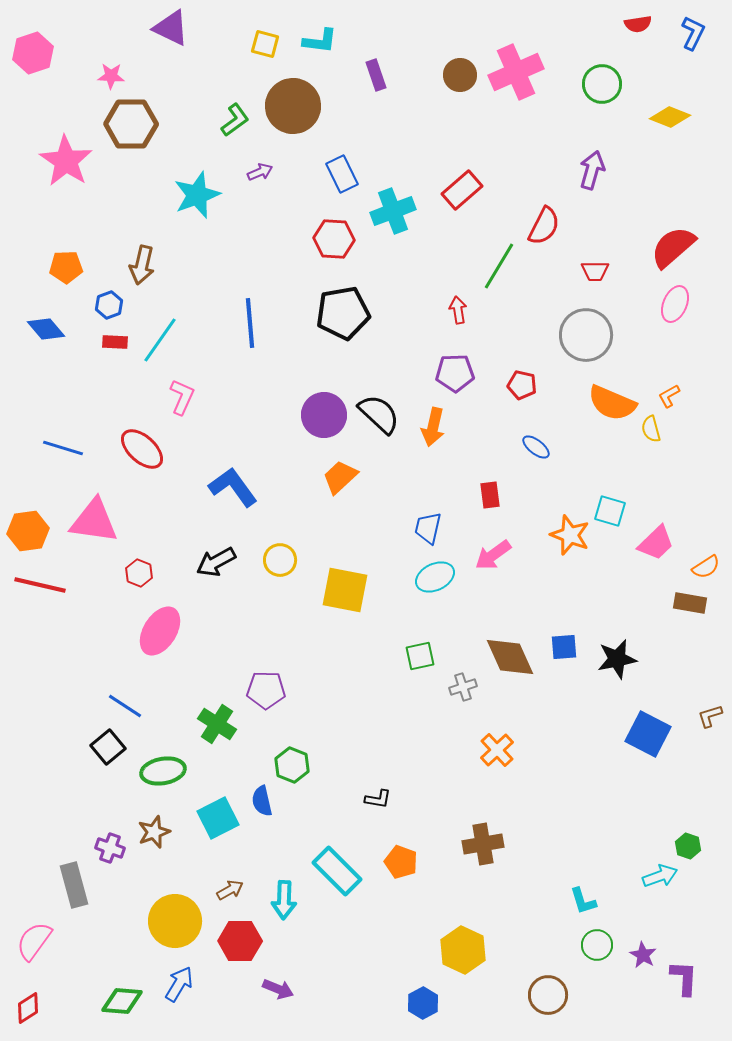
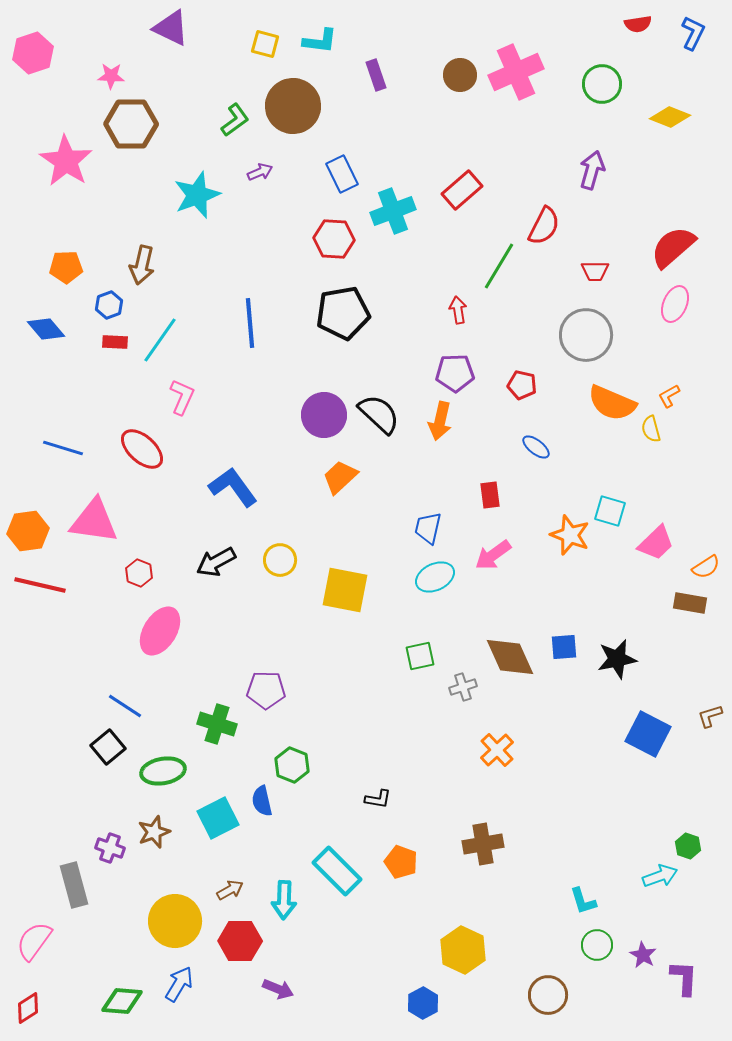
orange arrow at (433, 427): moved 7 px right, 6 px up
green cross at (217, 724): rotated 15 degrees counterclockwise
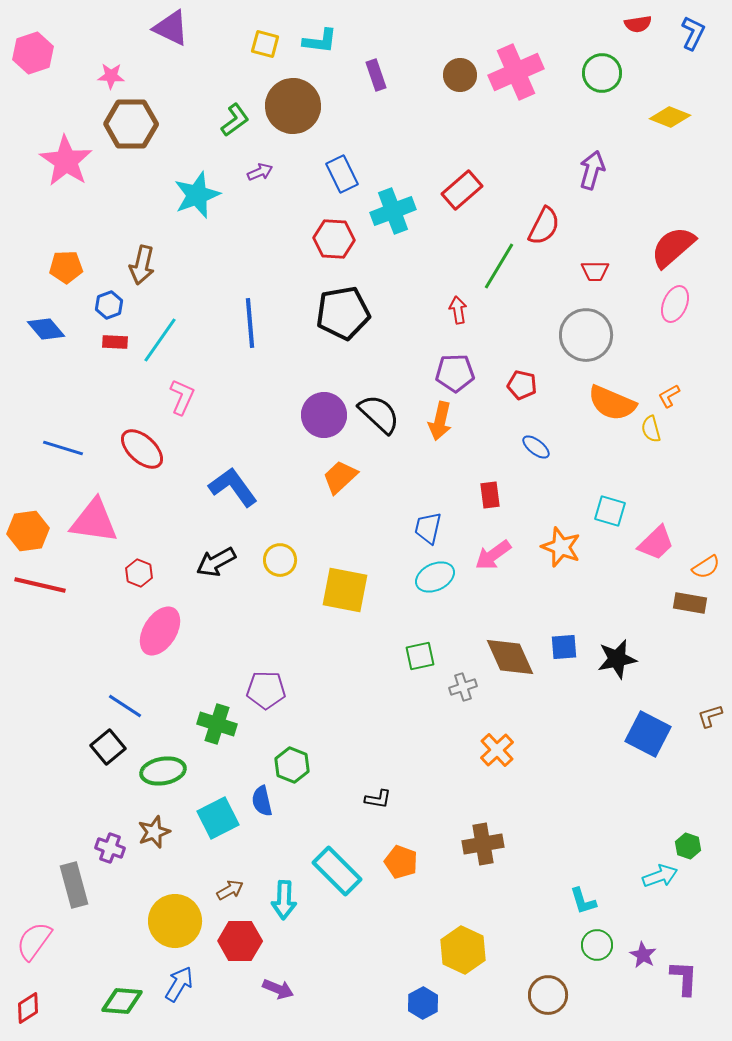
green circle at (602, 84): moved 11 px up
orange star at (570, 535): moved 9 px left, 12 px down
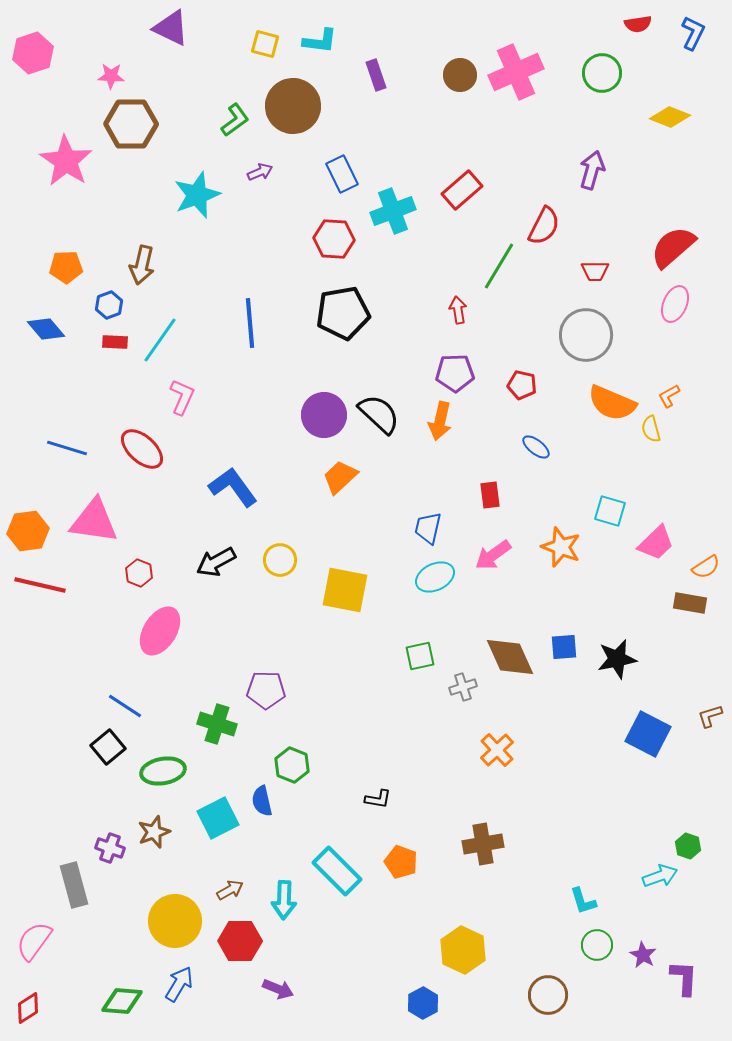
blue line at (63, 448): moved 4 px right
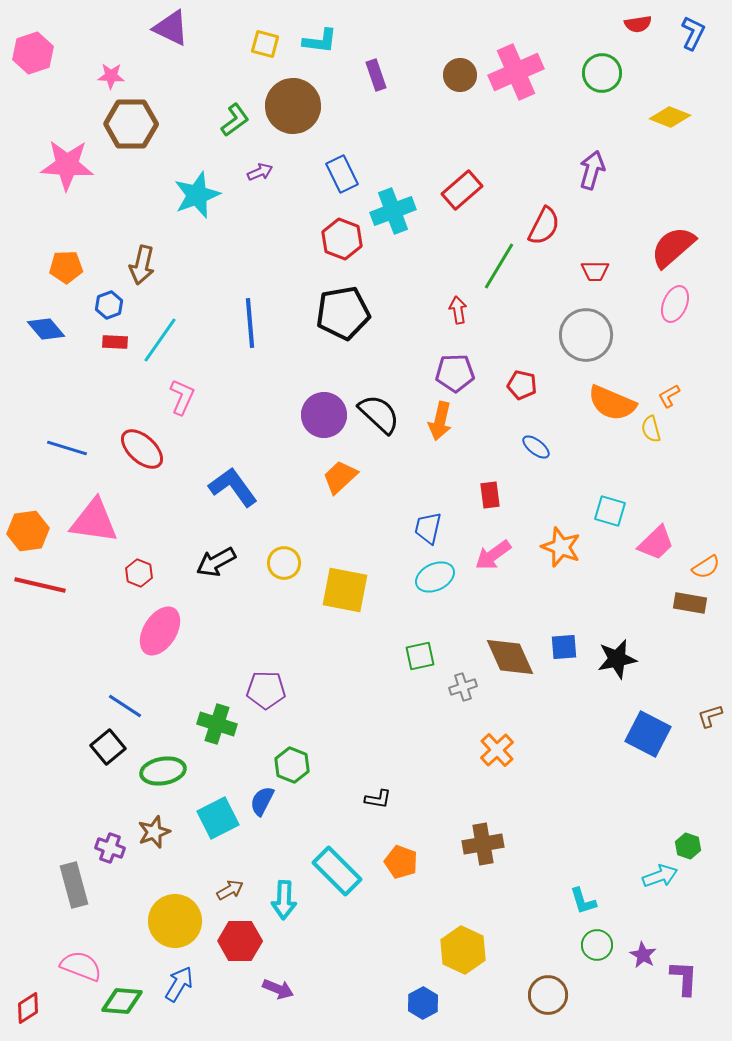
pink star at (66, 161): moved 1 px right, 4 px down; rotated 30 degrees counterclockwise
red hexagon at (334, 239): moved 8 px right; rotated 18 degrees clockwise
yellow circle at (280, 560): moved 4 px right, 3 px down
blue semicircle at (262, 801): rotated 40 degrees clockwise
pink semicircle at (34, 941): moved 47 px right, 25 px down; rotated 75 degrees clockwise
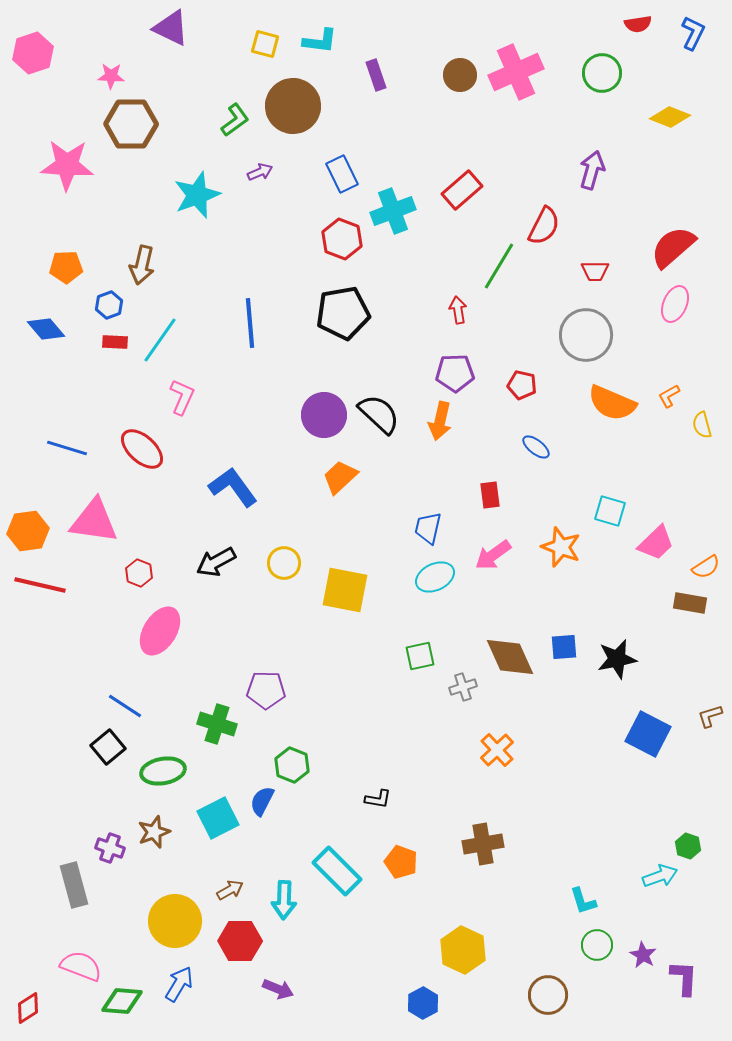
yellow semicircle at (651, 429): moved 51 px right, 4 px up
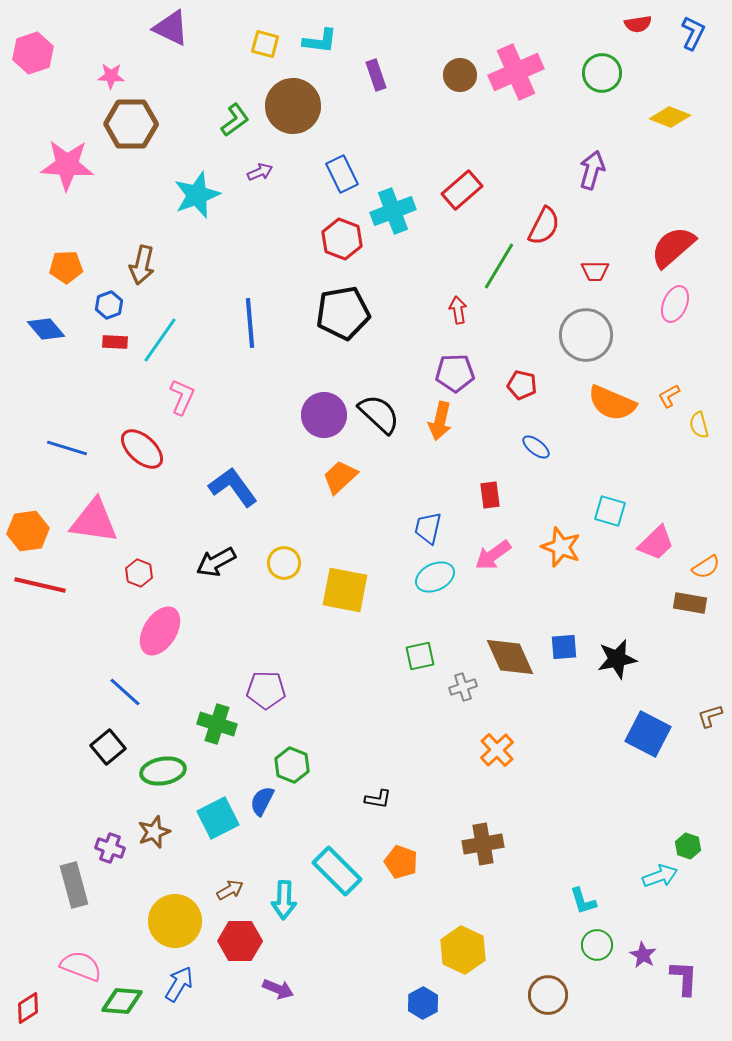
yellow semicircle at (702, 425): moved 3 px left
blue line at (125, 706): moved 14 px up; rotated 9 degrees clockwise
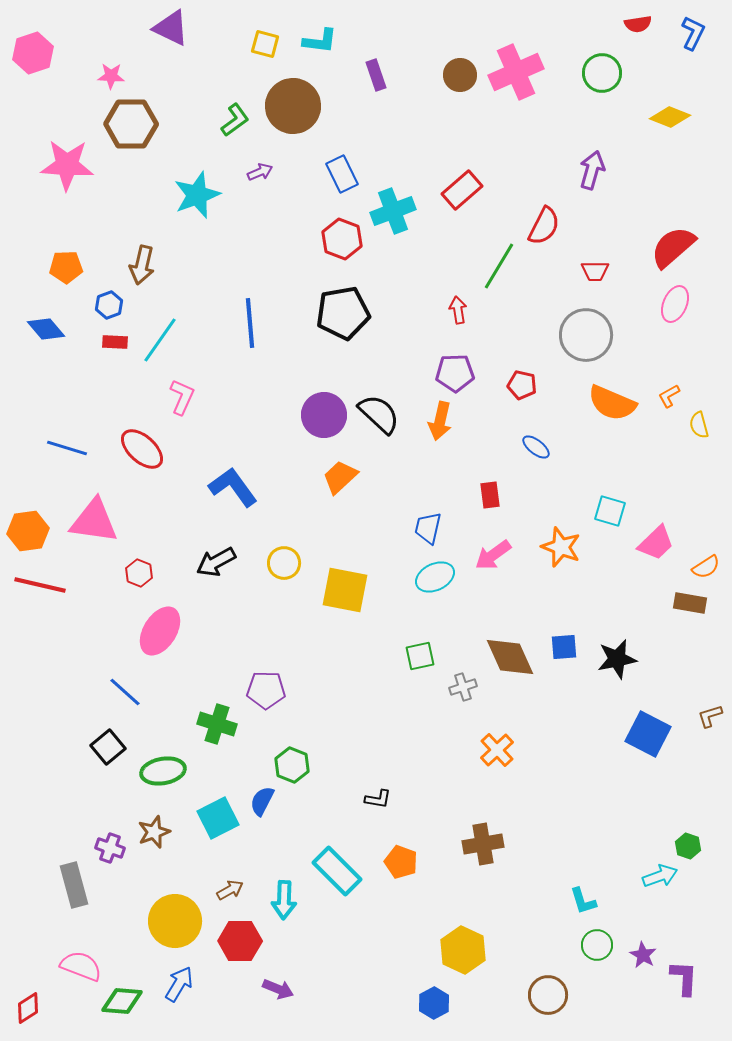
blue hexagon at (423, 1003): moved 11 px right
